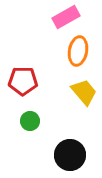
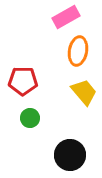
green circle: moved 3 px up
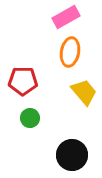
orange ellipse: moved 8 px left, 1 px down
black circle: moved 2 px right
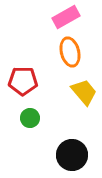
orange ellipse: rotated 24 degrees counterclockwise
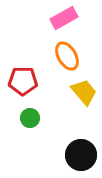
pink rectangle: moved 2 px left, 1 px down
orange ellipse: moved 3 px left, 4 px down; rotated 16 degrees counterclockwise
black circle: moved 9 px right
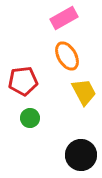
red pentagon: rotated 8 degrees counterclockwise
yellow trapezoid: rotated 12 degrees clockwise
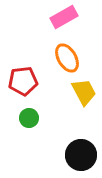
pink rectangle: moved 1 px up
orange ellipse: moved 2 px down
green circle: moved 1 px left
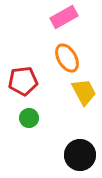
black circle: moved 1 px left
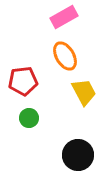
orange ellipse: moved 2 px left, 2 px up
black circle: moved 2 px left
